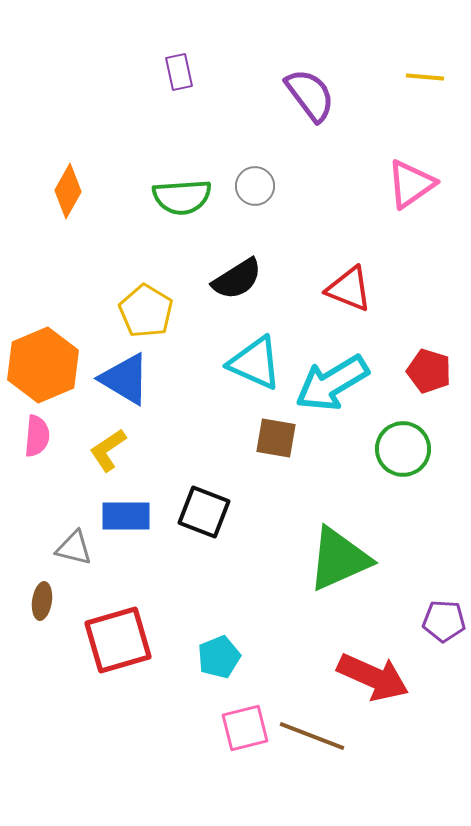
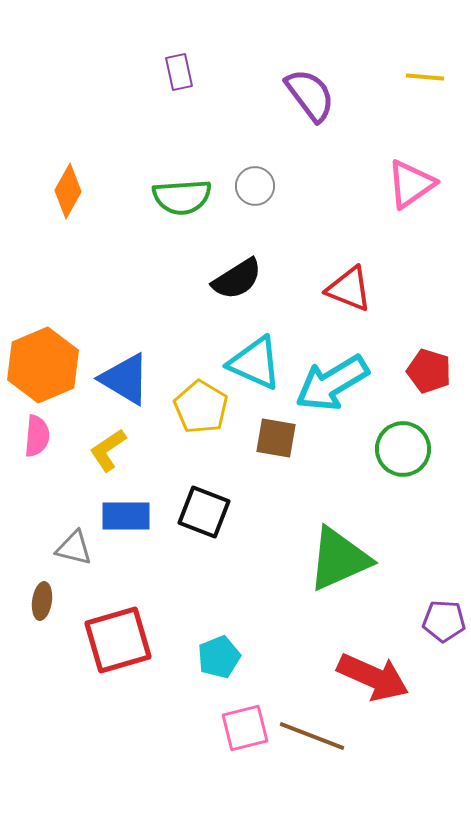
yellow pentagon: moved 55 px right, 96 px down
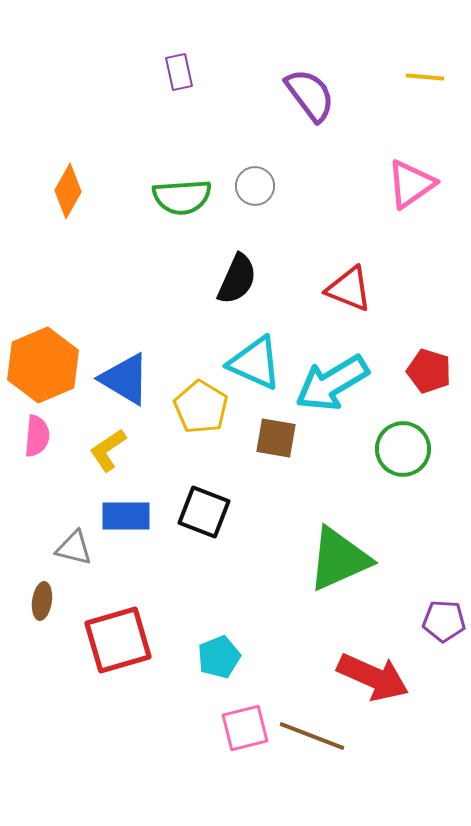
black semicircle: rotated 34 degrees counterclockwise
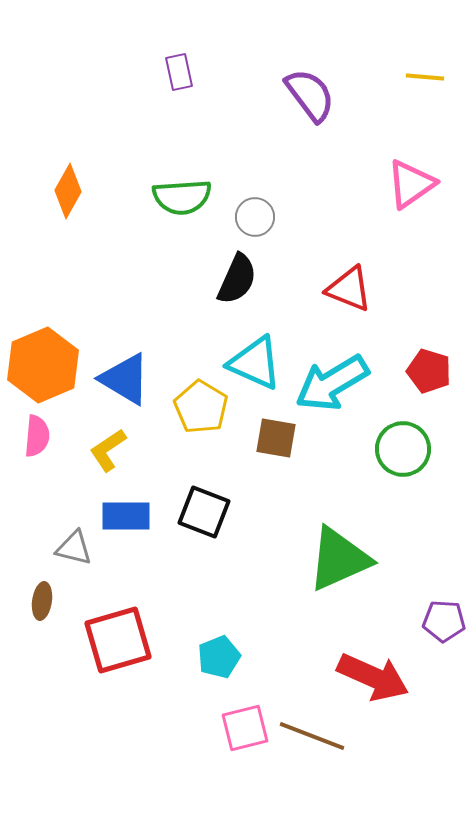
gray circle: moved 31 px down
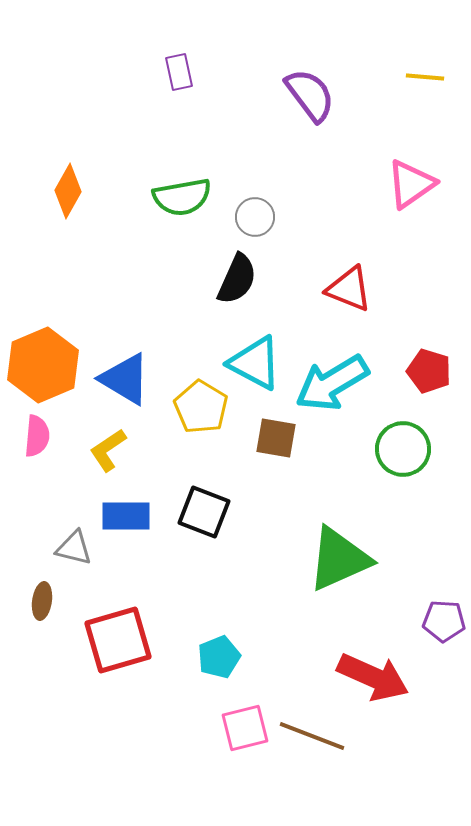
green semicircle: rotated 6 degrees counterclockwise
cyan triangle: rotated 4 degrees clockwise
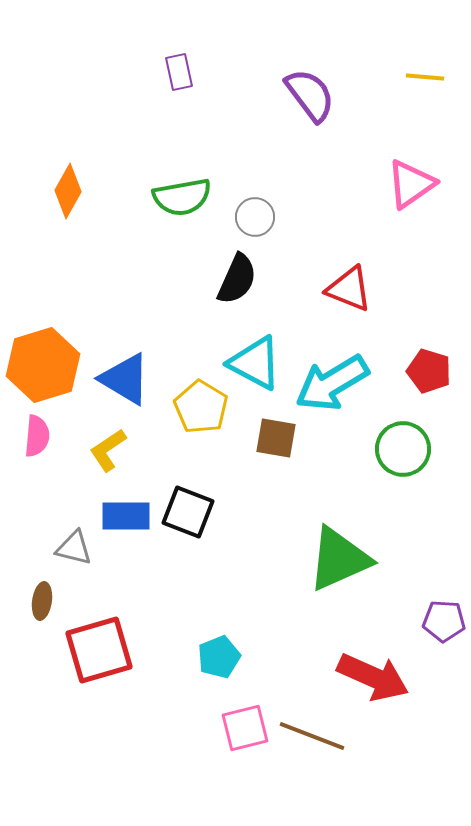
orange hexagon: rotated 6 degrees clockwise
black square: moved 16 px left
red square: moved 19 px left, 10 px down
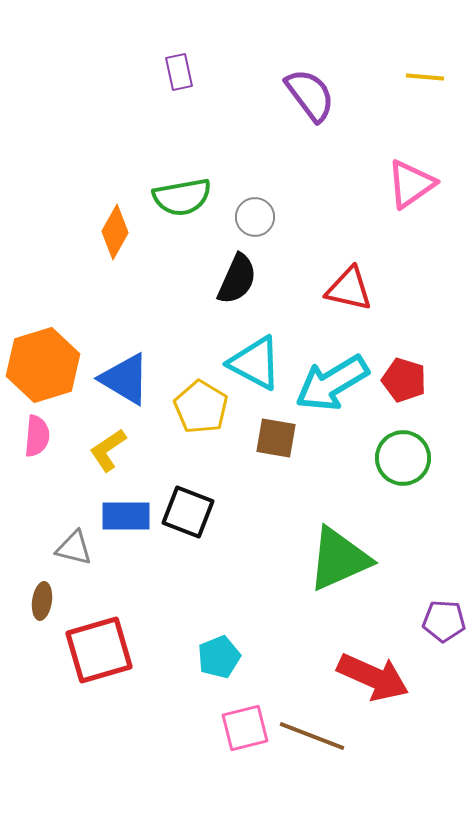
orange diamond: moved 47 px right, 41 px down
red triangle: rotated 9 degrees counterclockwise
red pentagon: moved 25 px left, 9 px down
green circle: moved 9 px down
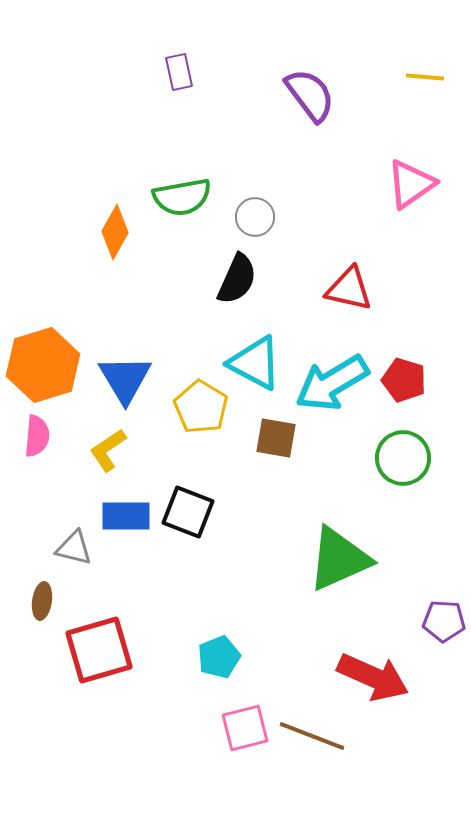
blue triangle: rotated 28 degrees clockwise
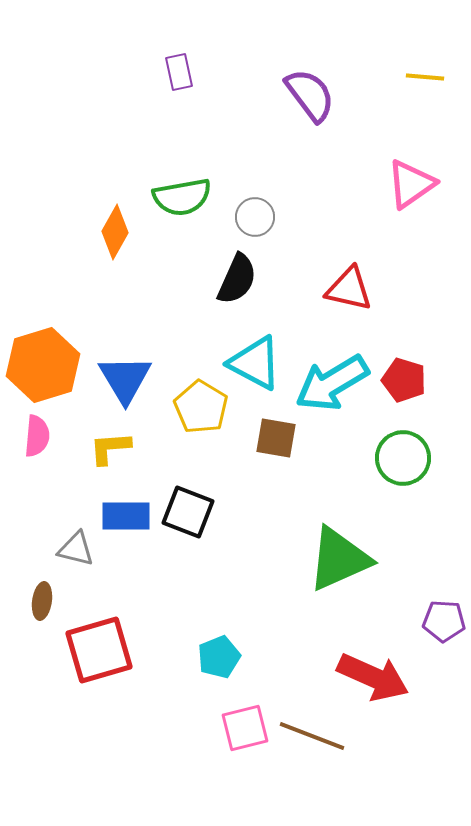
yellow L-shape: moved 2 px right, 2 px up; rotated 30 degrees clockwise
gray triangle: moved 2 px right, 1 px down
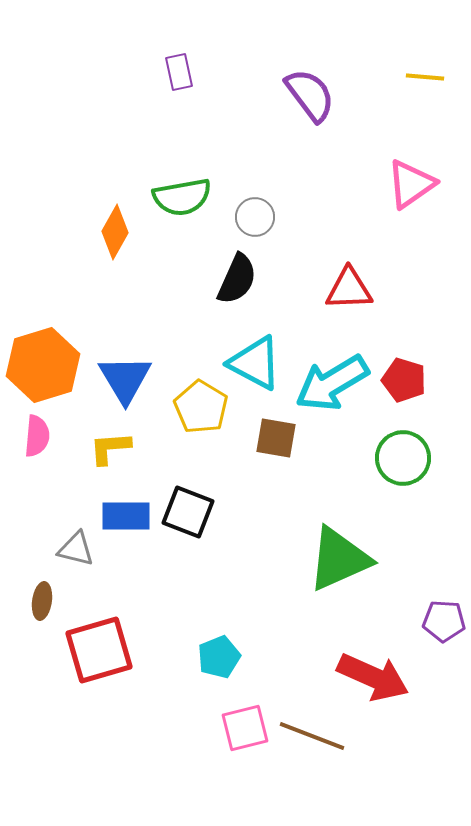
red triangle: rotated 15 degrees counterclockwise
